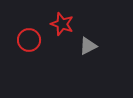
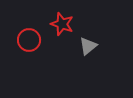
gray triangle: rotated 12 degrees counterclockwise
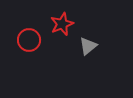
red star: rotated 30 degrees clockwise
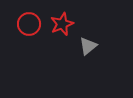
red circle: moved 16 px up
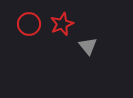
gray triangle: rotated 30 degrees counterclockwise
